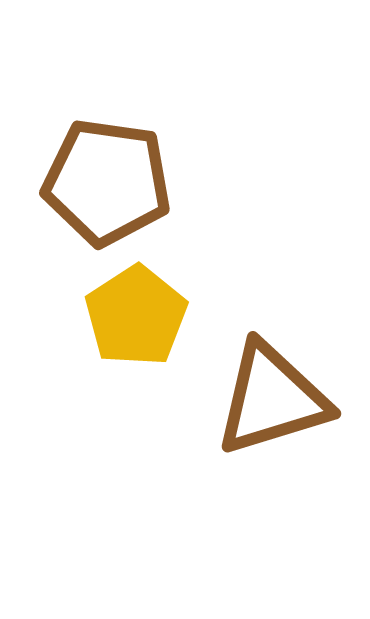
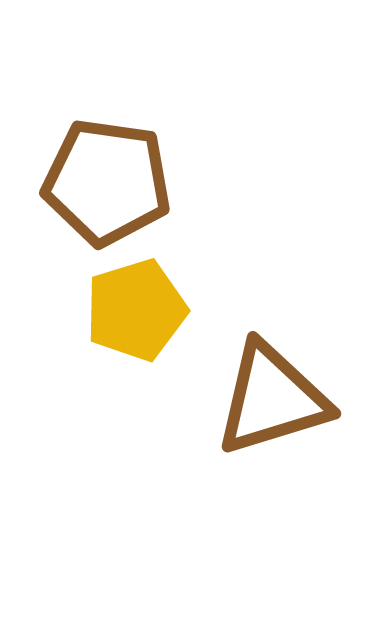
yellow pentagon: moved 6 px up; rotated 16 degrees clockwise
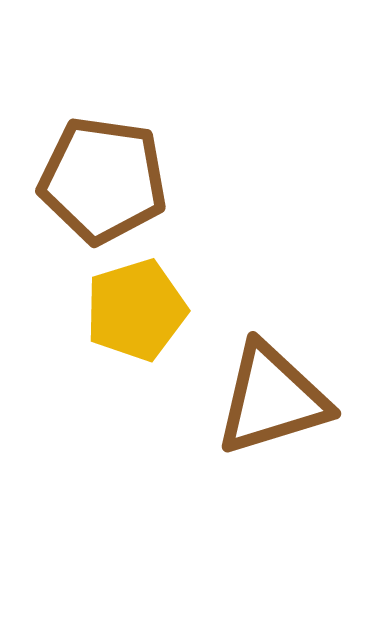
brown pentagon: moved 4 px left, 2 px up
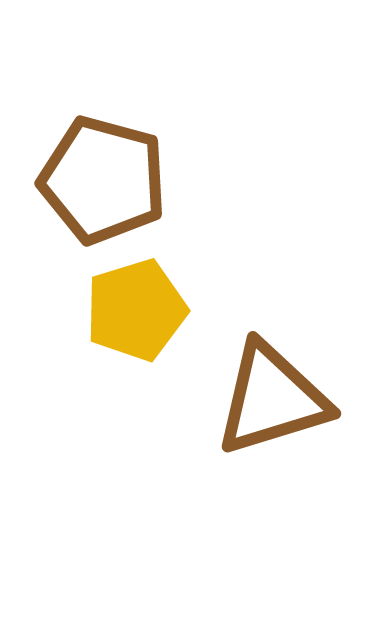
brown pentagon: rotated 7 degrees clockwise
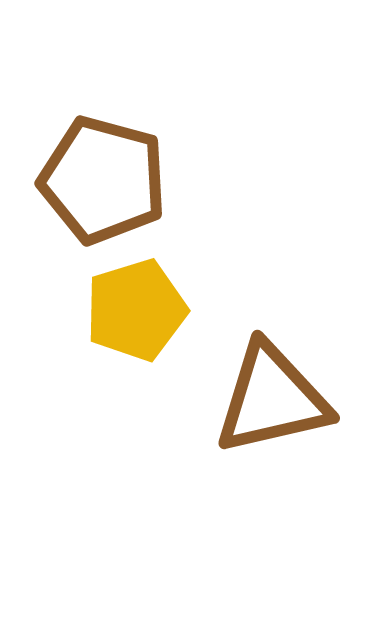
brown triangle: rotated 4 degrees clockwise
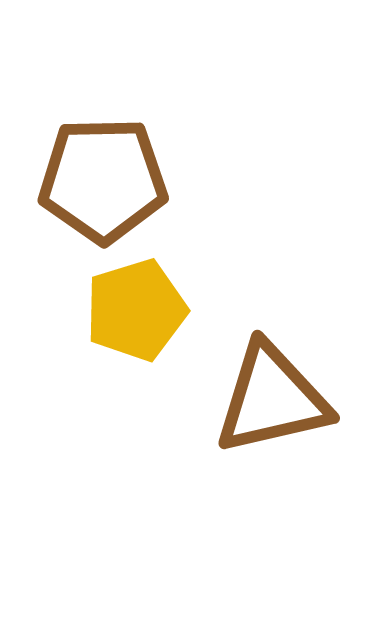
brown pentagon: rotated 16 degrees counterclockwise
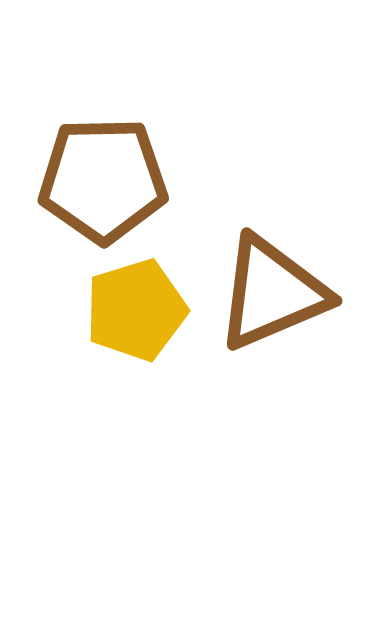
brown triangle: moved 106 px up; rotated 10 degrees counterclockwise
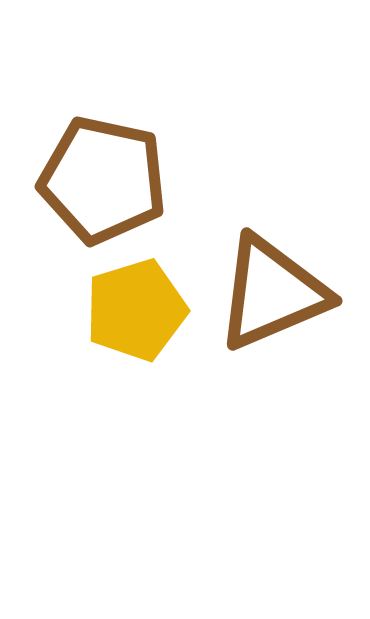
brown pentagon: rotated 13 degrees clockwise
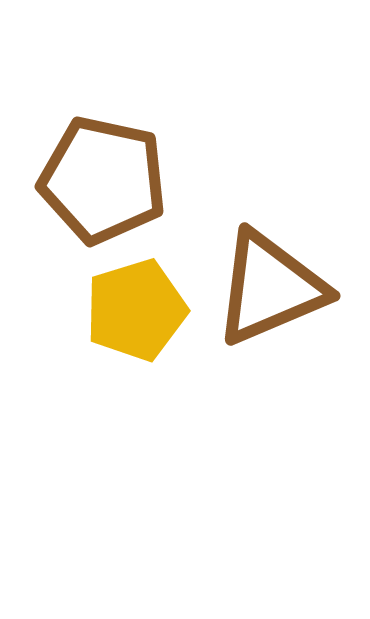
brown triangle: moved 2 px left, 5 px up
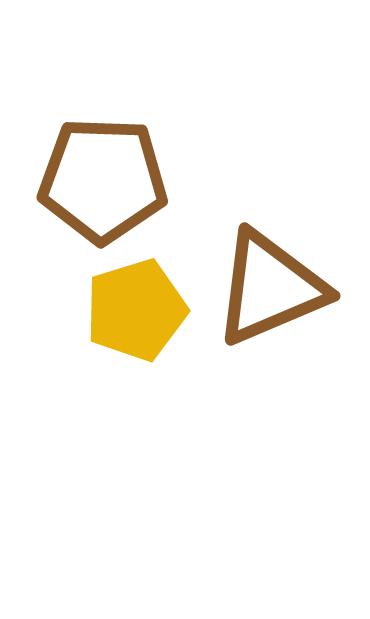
brown pentagon: rotated 10 degrees counterclockwise
